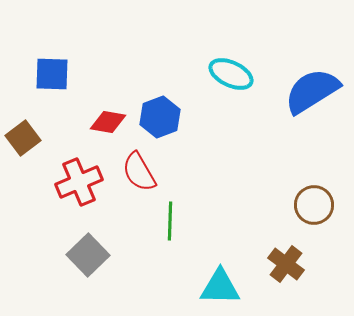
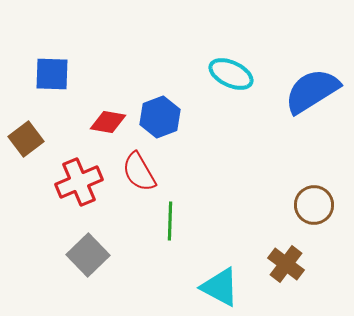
brown square: moved 3 px right, 1 px down
cyan triangle: rotated 27 degrees clockwise
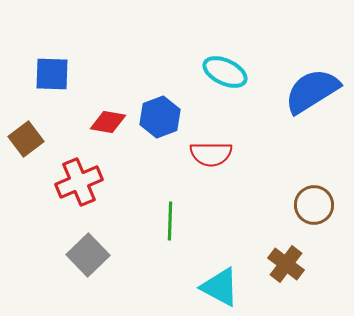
cyan ellipse: moved 6 px left, 2 px up
red semicircle: moved 72 px right, 18 px up; rotated 60 degrees counterclockwise
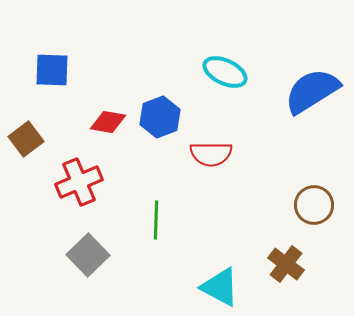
blue square: moved 4 px up
green line: moved 14 px left, 1 px up
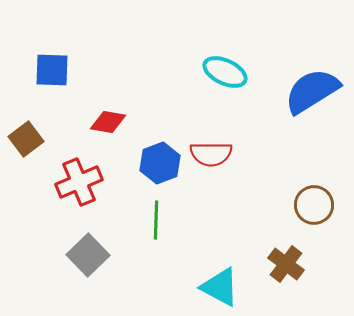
blue hexagon: moved 46 px down
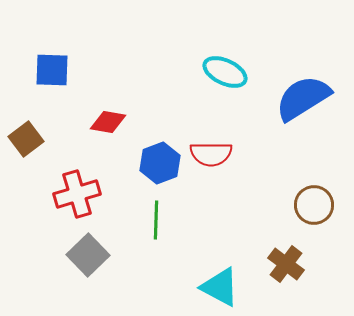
blue semicircle: moved 9 px left, 7 px down
red cross: moved 2 px left, 12 px down; rotated 6 degrees clockwise
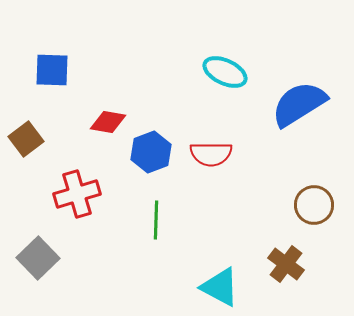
blue semicircle: moved 4 px left, 6 px down
blue hexagon: moved 9 px left, 11 px up
gray square: moved 50 px left, 3 px down
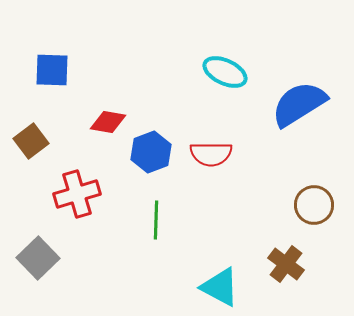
brown square: moved 5 px right, 2 px down
